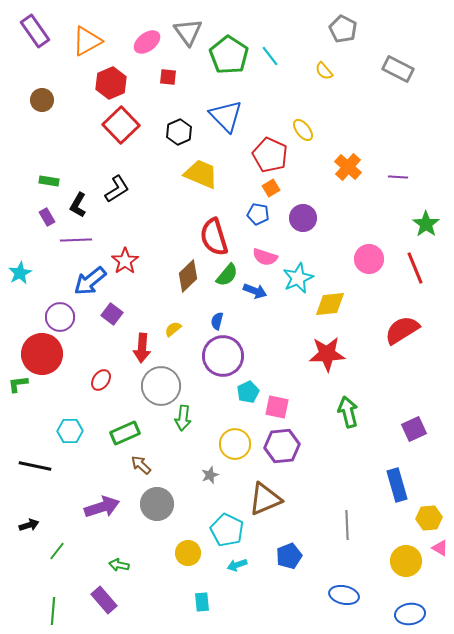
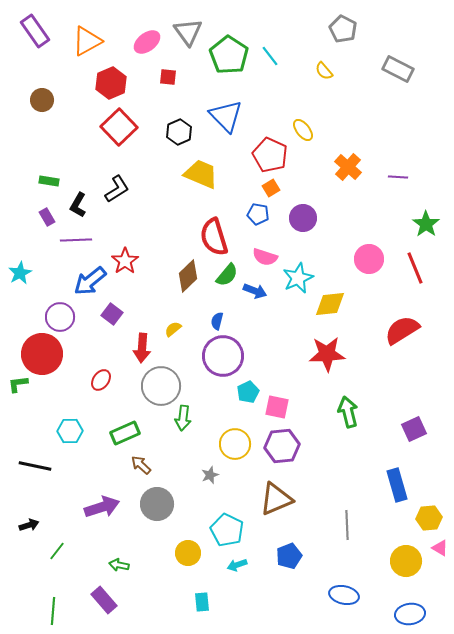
red square at (121, 125): moved 2 px left, 2 px down
brown triangle at (265, 499): moved 11 px right
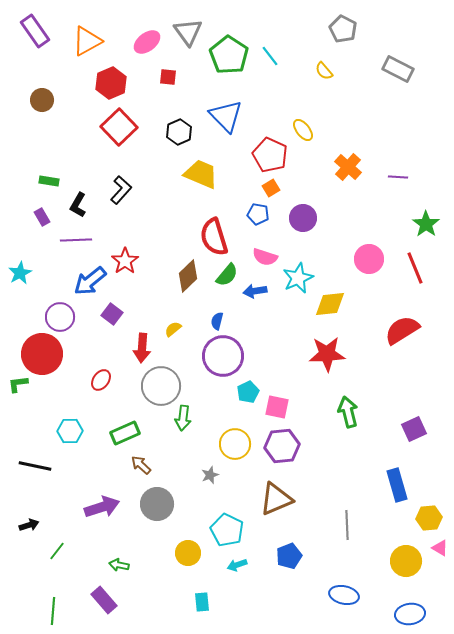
black L-shape at (117, 189): moved 4 px right, 1 px down; rotated 16 degrees counterclockwise
purple rectangle at (47, 217): moved 5 px left
blue arrow at (255, 291): rotated 150 degrees clockwise
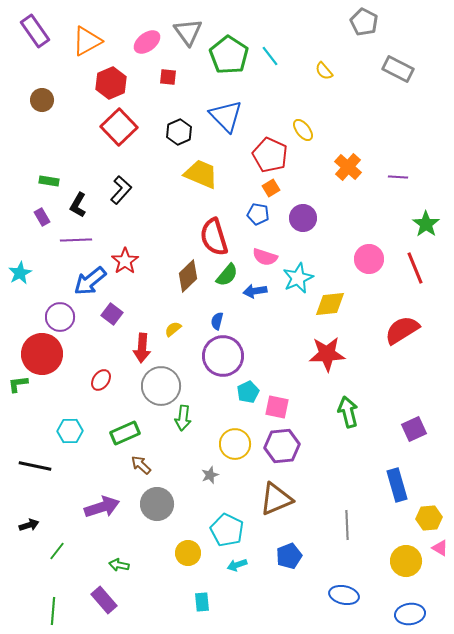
gray pentagon at (343, 29): moved 21 px right, 7 px up
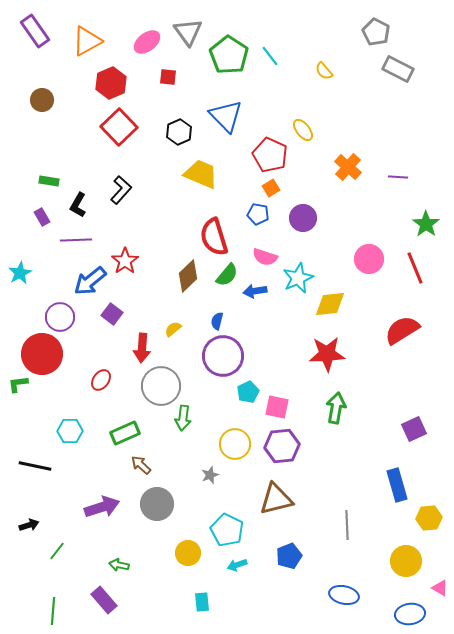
gray pentagon at (364, 22): moved 12 px right, 10 px down
green arrow at (348, 412): moved 12 px left, 4 px up; rotated 24 degrees clockwise
brown triangle at (276, 499): rotated 9 degrees clockwise
pink triangle at (440, 548): moved 40 px down
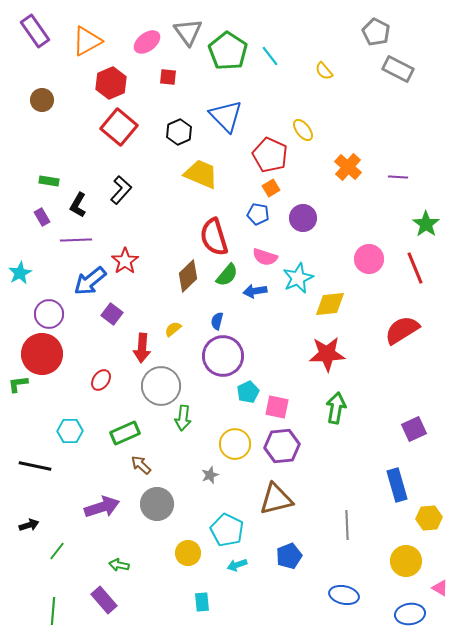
green pentagon at (229, 55): moved 1 px left, 4 px up
red square at (119, 127): rotated 6 degrees counterclockwise
purple circle at (60, 317): moved 11 px left, 3 px up
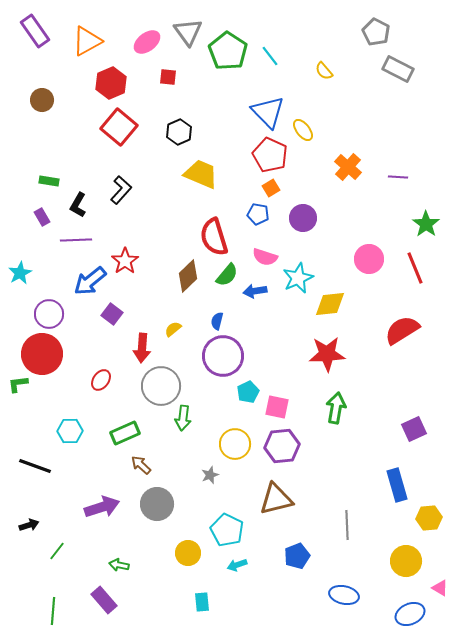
blue triangle at (226, 116): moved 42 px right, 4 px up
black line at (35, 466): rotated 8 degrees clockwise
blue pentagon at (289, 556): moved 8 px right
blue ellipse at (410, 614): rotated 16 degrees counterclockwise
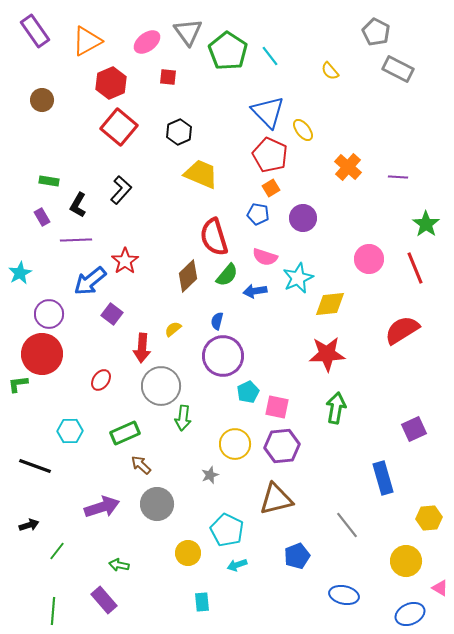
yellow semicircle at (324, 71): moved 6 px right
blue rectangle at (397, 485): moved 14 px left, 7 px up
gray line at (347, 525): rotated 36 degrees counterclockwise
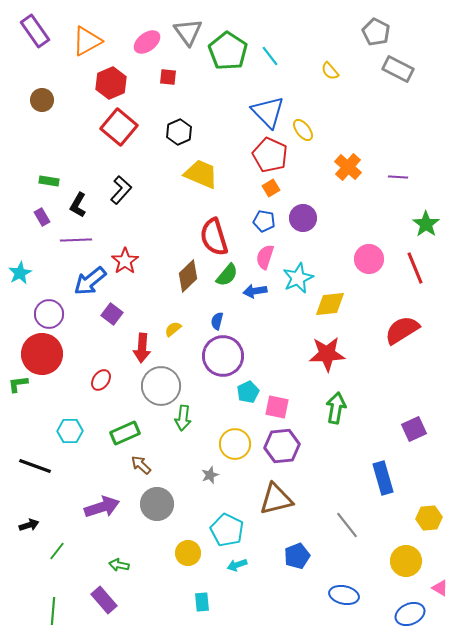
blue pentagon at (258, 214): moved 6 px right, 7 px down
pink semicircle at (265, 257): rotated 90 degrees clockwise
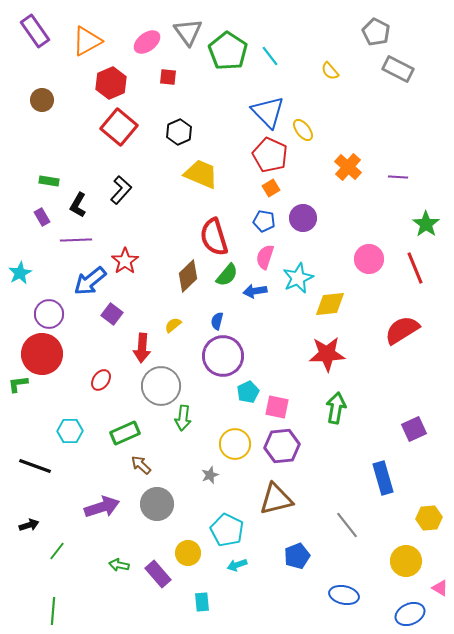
yellow semicircle at (173, 329): moved 4 px up
purple rectangle at (104, 600): moved 54 px right, 26 px up
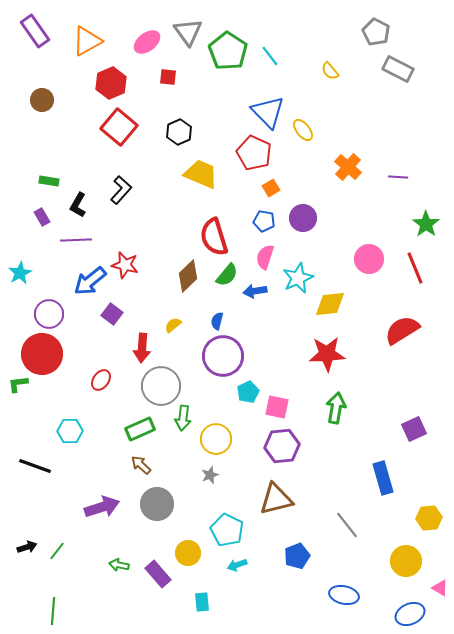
red pentagon at (270, 155): moved 16 px left, 2 px up
red star at (125, 261): moved 4 px down; rotated 24 degrees counterclockwise
green rectangle at (125, 433): moved 15 px right, 4 px up
yellow circle at (235, 444): moved 19 px left, 5 px up
black arrow at (29, 525): moved 2 px left, 22 px down
